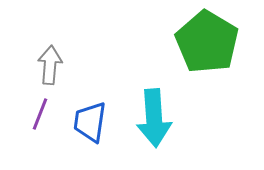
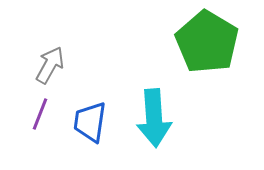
gray arrow: rotated 24 degrees clockwise
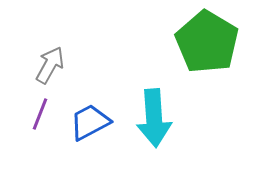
blue trapezoid: rotated 54 degrees clockwise
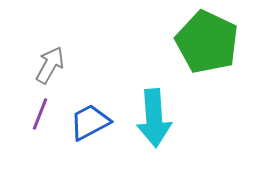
green pentagon: rotated 6 degrees counterclockwise
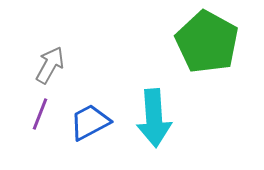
green pentagon: rotated 4 degrees clockwise
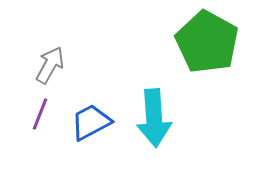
blue trapezoid: moved 1 px right
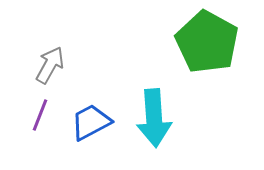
purple line: moved 1 px down
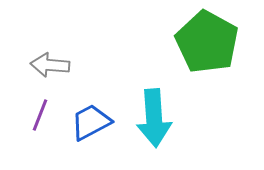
gray arrow: rotated 114 degrees counterclockwise
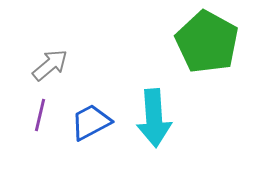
gray arrow: rotated 135 degrees clockwise
purple line: rotated 8 degrees counterclockwise
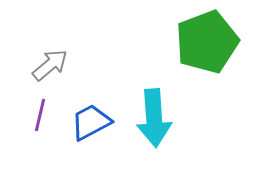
green pentagon: rotated 22 degrees clockwise
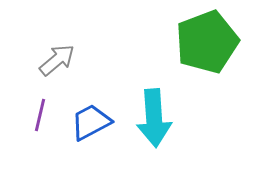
gray arrow: moved 7 px right, 5 px up
